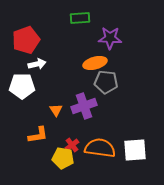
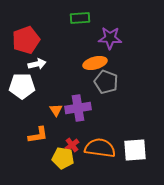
gray pentagon: rotated 15 degrees clockwise
purple cross: moved 6 px left, 2 px down; rotated 10 degrees clockwise
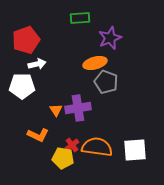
purple star: rotated 25 degrees counterclockwise
orange L-shape: rotated 35 degrees clockwise
orange semicircle: moved 3 px left, 1 px up
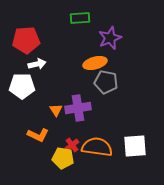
red pentagon: rotated 16 degrees clockwise
gray pentagon: rotated 10 degrees counterclockwise
white square: moved 4 px up
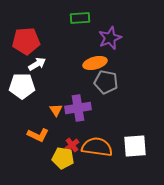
red pentagon: moved 1 px down
white arrow: rotated 18 degrees counterclockwise
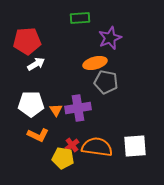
red pentagon: moved 1 px right
white arrow: moved 1 px left
white pentagon: moved 9 px right, 18 px down
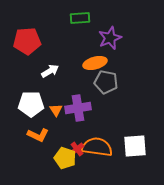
white arrow: moved 14 px right, 7 px down
red cross: moved 5 px right, 4 px down
yellow pentagon: moved 2 px right; rotated 10 degrees clockwise
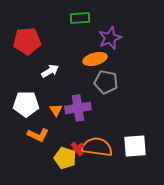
orange ellipse: moved 4 px up
white pentagon: moved 5 px left
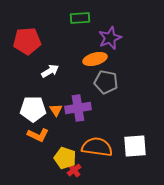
white pentagon: moved 7 px right, 5 px down
red cross: moved 3 px left, 21 px down
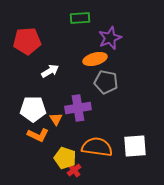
orange triangle: moved 9 px down
